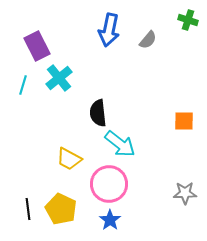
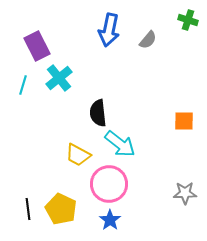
yellow trapezoid: moved 9 px right, 4 px up
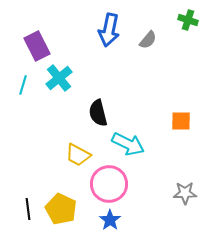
black semicircle: rotated 8 degrees counterclockwise
orange square: moved 3 px left
cyan arrow: moved 8 px right; rotated 12 degrees counterclockwise
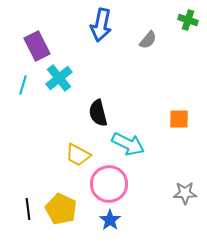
blue arrow: moved 8 px left, 5 px up
orange square: moved 2 px left, 2 px up
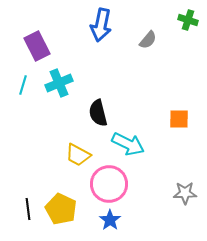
cyan cross: moved 5 px down; rotated 16 degrees clockwise
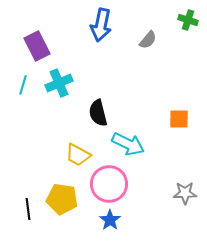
yellow pentagon: moved 1 px right, 10 px up; rotated 16 degrees counterclockwise
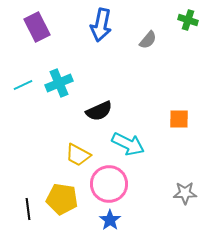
purple rectangle: moved 19 px up
cyan line: rotated 48 degrees clockwise
black semicircle: moved 1 px right, 2 px up; rotated 100 degrees counterclockwise
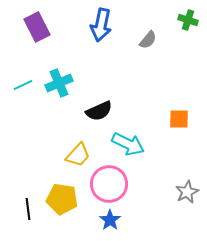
yellow trapezoid: rotated 76 degrees counterclockwise
gray star: moved 2 px right, 1 px up; rotated 25 degrees counterclockwise
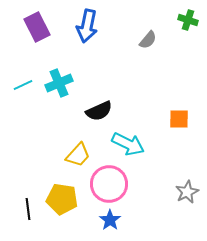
blue arrow: moved 14 px left, 1 px down
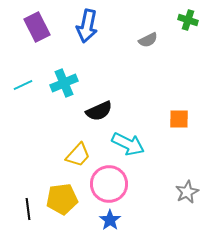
gray semicircle: rotated 24 degrees clockwise
cyan cross: moved 5 px right
yellow pentagon: rotated 16 degrees counterclockwise
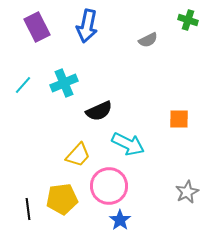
cyan line: rotated 24 degrees counterclockwise
pink circle: moved 2 px down
blue star: moved 10 px right
